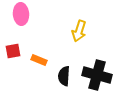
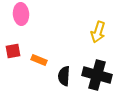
yellow arrow: moved 19 px right, 1 px down
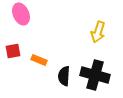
pink ellipse: rotated 20 degrees counterclockwise
black cross: moved 2 px left
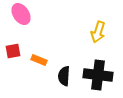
pink ellipse: rotated 10 degrees counterclockwise
black cross: moved 3 px right; rotated 8 degrees counterclockwise
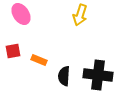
yellow arrow: moved 18 px left, 17 px up
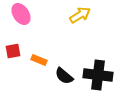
yellow arrow: rotated 140 degrees counterclockwise
black semicircle: rotated 54 degrees counterclockwise
